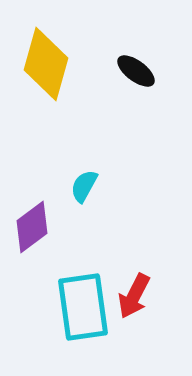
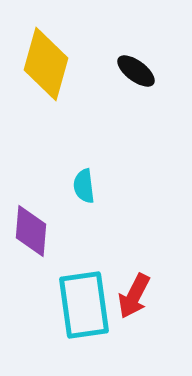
cyan semicircle: rotated 36 degrees counterclockwise
purple diamond: moved 1 px left, 4 px down; rotated 48 degrees counterclockwise
cyan rectangle: moved 1 px right, 2 px up
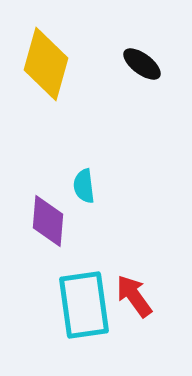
black ellipse: moved 6 px right, 7 px up
purple diamond: moved 17 px right, 10 px up
red arrow: rotated 117 degrees clockwise
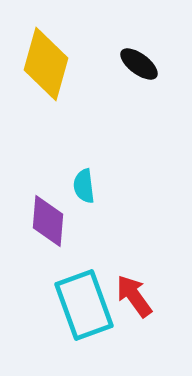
black ellipse: moved 3 px left
cyan rectangle: rotated 12 degrees counterclockwise
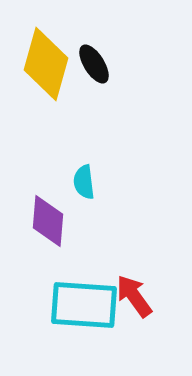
black ellipse: moved 45 px left; rotated 21 degrees clockwise
cyan semicircle: moved 4 px up
cyan rectangle: rotated 66 degrees counterclockwise
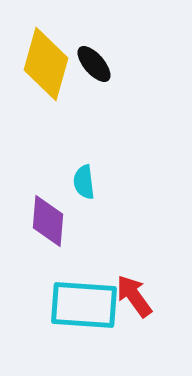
black ellipse: rotated 9 degrees counterclockwise
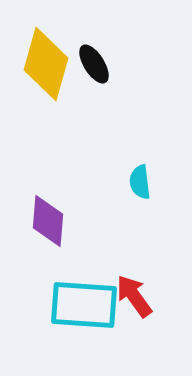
black ellipse: rotated 9 degrees clockwise
cyan semicircle: moved 56 px right
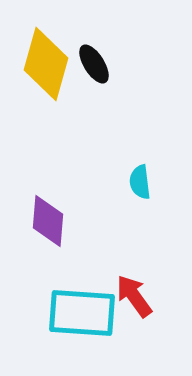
cyan rectangle: moved 2 px left, 8 px down
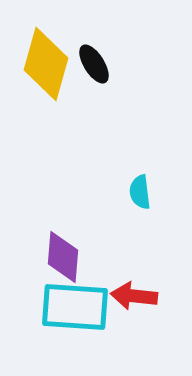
cyan semicircle: moved 10 px down
purple diamond: moved 15 px right, 36 px down
red arrow: rotated 48 degrees counterclockwise
cyan rectangle: moved 7 px left, 6 px up
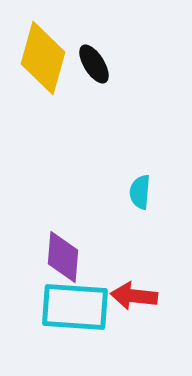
yellow diamond: moved 3 px left, 6 px up
cyan semicircle: rotated 12 degrees clockwise
